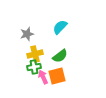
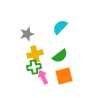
orange square: moved 7 px right
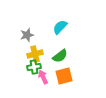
gray star: moved 1 px down
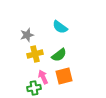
cyan semicircle: rotated 98 degrees counterclockwise
green semicircle: moved 1 px left, 1 px up
green cross: moved 21 px down
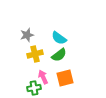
cyan semicircle: moved 1 px left, 11 px down
orange square: moved 1 px right, 2 px down
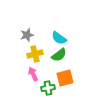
pink arrow: moved 10 px left, 3 px up
green cross: moved 14 px right
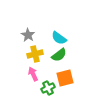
gray star: moved 1 px right; rotated 24 degrees counterclockwise
green cross: rotated 16 degrees counterclockwise
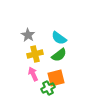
orange square: moved 9 px left
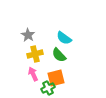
cyan semicircle: moved 5 px right
green semicircle: rotated 84 degrees clockwise
